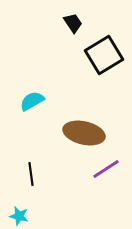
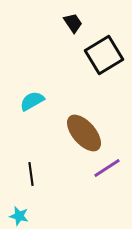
brown ellipse: rotated 36 degrees clockwise
purple line: moved 1 px right, 1 px up
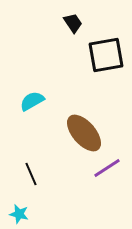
black square: moved 2 px right; rotated 21 degrees clockwise
black line: rotated 15 degrees counterclockwise
cyan star: moved 2 px up
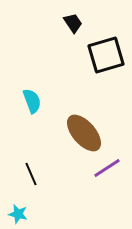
black square: rotated 6 degrees counterclockwise
cyan semicircle: rotated 100 degrees clockwise
cyan star: moved 1 px left
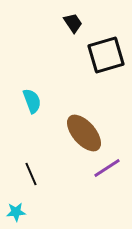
cyan star: moved 2 px left, 2 px up; rotated 18 degrees counterclockwise
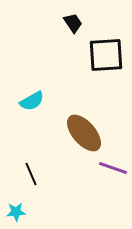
black square: rotated 12 degrees clockwise
cyan semicircle: rotated 80 degrees clockwise
purple line: moved 6 px right; rotated 52 degrees clockwise
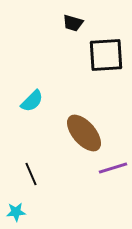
black trapezoid: rotated 140 degrees clockwise
cyan semicircle: rotated 15 degrees counterclockwise
purple line: rotated 36 degrees counterclockwise
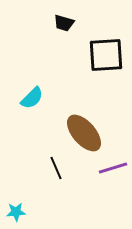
black trapezoid: moved 9 px left
cyan semicircle: moved 3 px up
black line: moved 25 px right, 6 px up
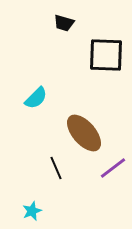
black square: rotated 6 degrees clockwise
cyan semicircle: moved 4 px right
purple line: rotated 20 degrees counterclockwise
cyan star: moved 16 px right, 1 px up; rotated 18 degrees counterclockwise
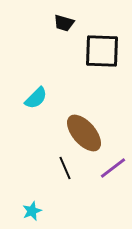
black square: moved 4 px left, 4 px up
black line: moved 9 px right
